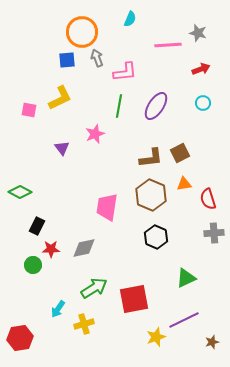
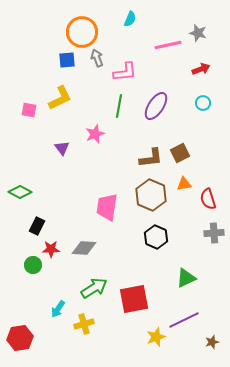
pink line: rotated 8 degrees counterclockwise
gray diamond: rotated 15 degrees clockwise
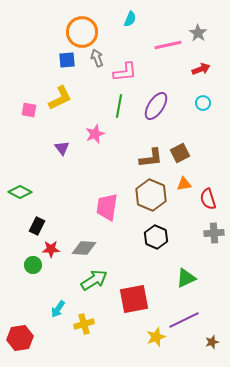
gray star: rotated 18 degrees clockwise
green arrow: moved 8 px up
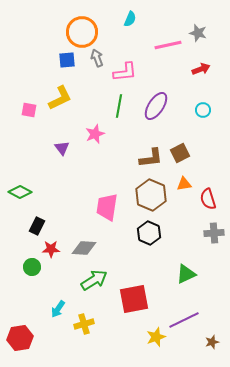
gray star: rotated 18 degrees counterclockwise
cyan circle: moved 7 px down
black hexagon: moved 7 px left, 4 px up
green circle: moved 1 px left, 2 px down
green triangle: moved 4 px up
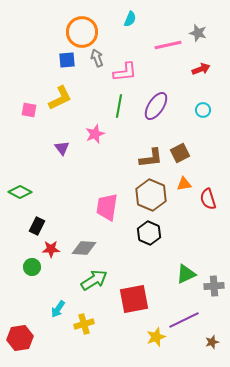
gray cross: moved 53 px down
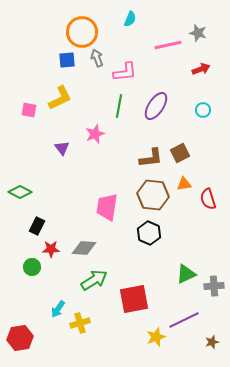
brown hexagon: moved 2 px right; rotated 16 degrees counterclockwise
yellow cross: moved 4 px left, 1 px up
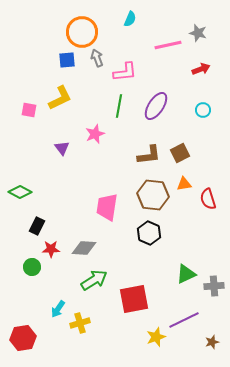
brown L-shape: moved 2 px left, 3 px up
red hexagon: moved 3 px right
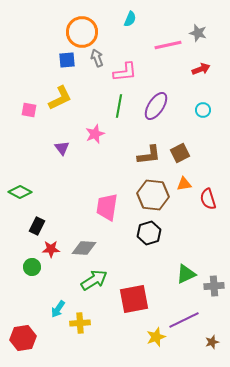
black hexagon: rotated 20 degrees clockwise
yellow cross: rotated 12 degrees clockwise
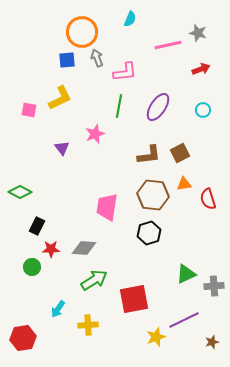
purple ellipse: moved 2 px right, 1 px down
yellow cross: moved 8 px right, 2 px down
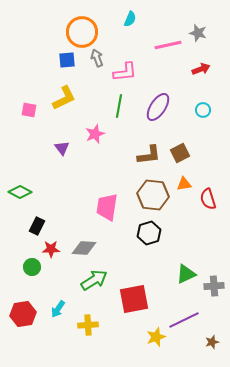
yellow L-shape: moved 4 px right
red hexagon: moved 24 px up
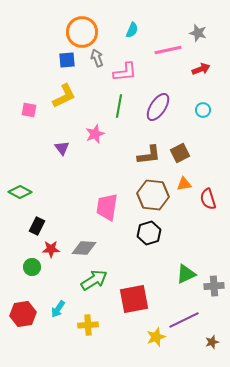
cyan semicircle: moved 2 px right, 11 px down
pink line: moved 5 px down
yellow L-shape: moved 2 px up
